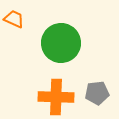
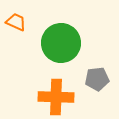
orange trapezoid: moved 2 px right, 3 px down
gray pentagon: moved 14 px up
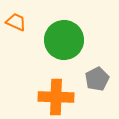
green circle: moved 3 px right, 3 px up
gray pentagon: rotated 20 degrees counterclockwise
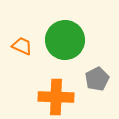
orange trapezoid: moved 6 px right, 24 px down
green circle: moved 1 px right
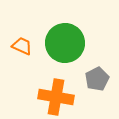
green circle: moved 3 px down
orange cross: rotated 8 degrees clockwise
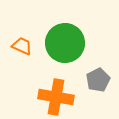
gray pentagon: moved 1 px right, 1 px down
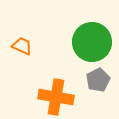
green circle: moved 27 px right, 1 px up
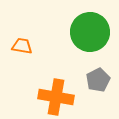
green circle: moved 2 px left, 10 px up
orange trapezoid: rotated 15 degrees counterclockwise
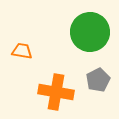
orange trapezoid: moved 5 px down
orange cross: moved 5 px up
